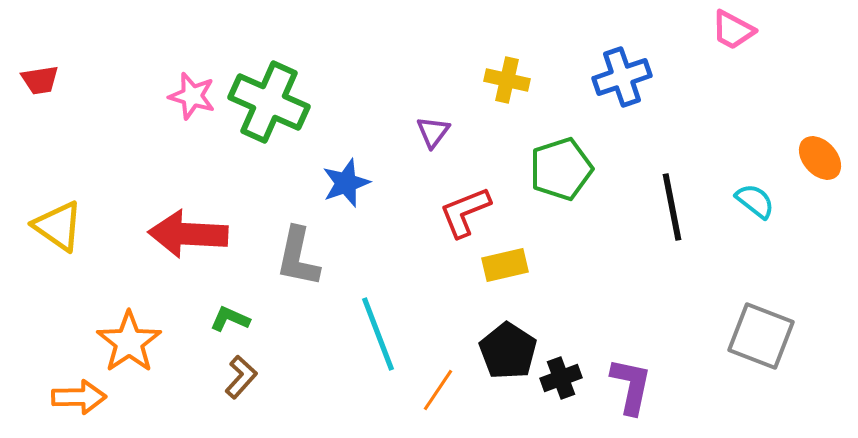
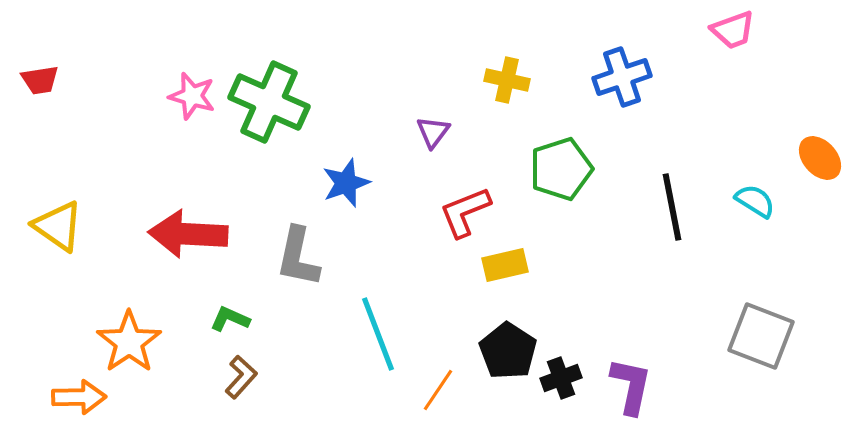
pink trapezoid: rotated 48 degrees counterclockwise
cyan semicircle: rotated 6 degrees counterclockwise
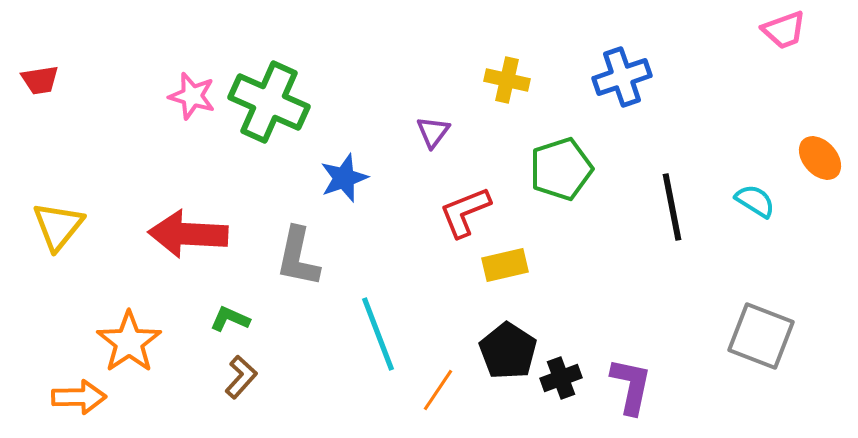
pink trapezoid: moved 51 px right
blue star: moved 2 px left, 5 px up
yellow triangle: rotated 34 degrees clockwise
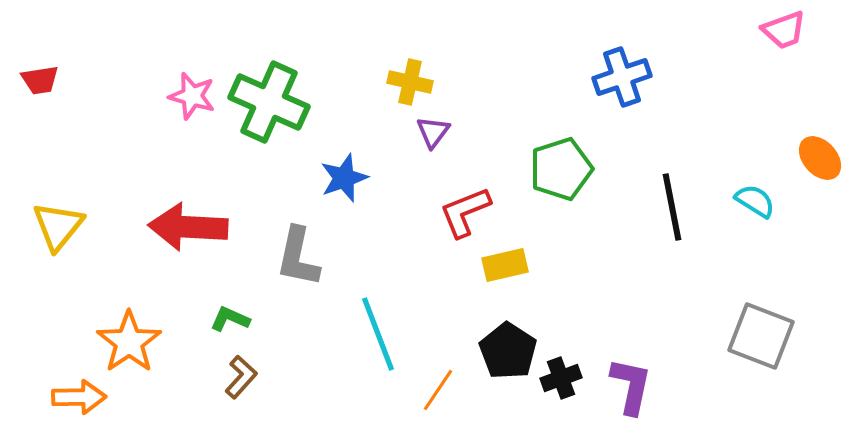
yellow cross: moved 97 px left, 2 px down
red arrow: moved 7 px up
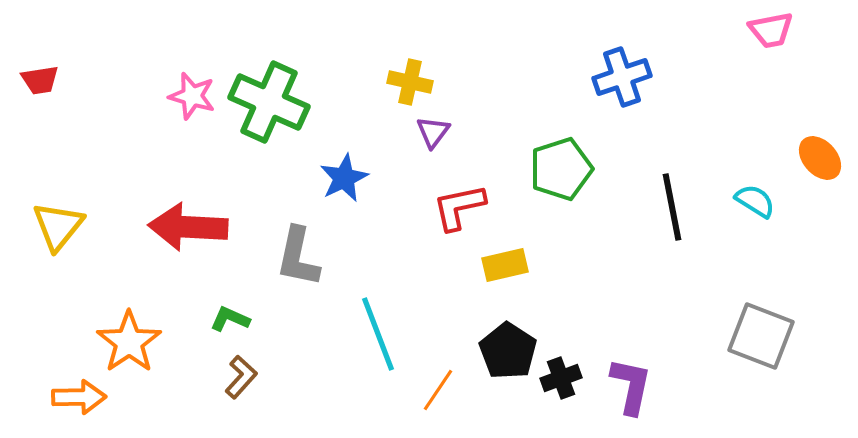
pink trapezoid: moved 13 px left; rotated 9 degrees clockwise
blue star: rotated 6 degrees counterclockwise
red L-shape: moved 6 px left, 5 px up; rotated 10 degrees clockwise
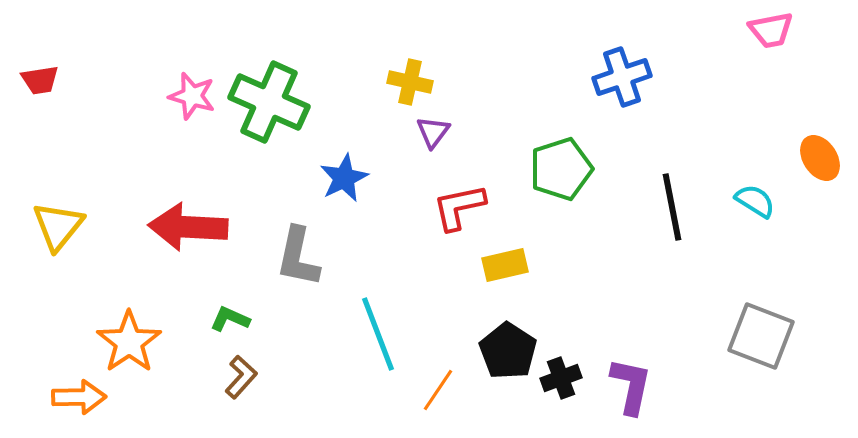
orange ellipse: rotated 9 degrees clockwise
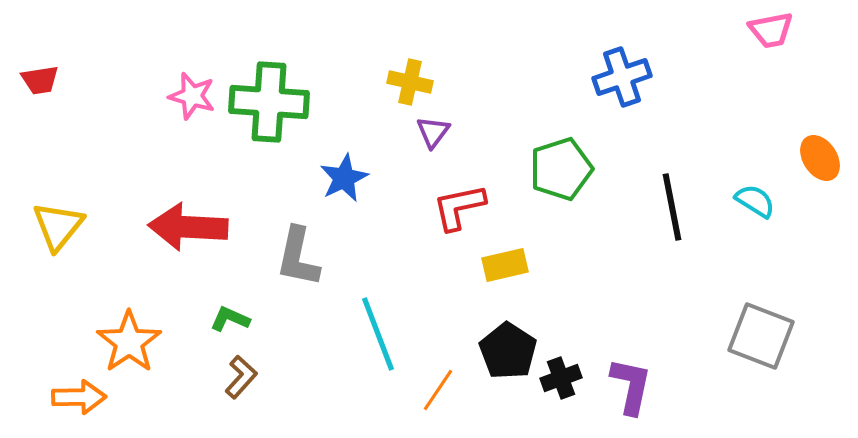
green cross: rotated 20 degrees counterclockwise
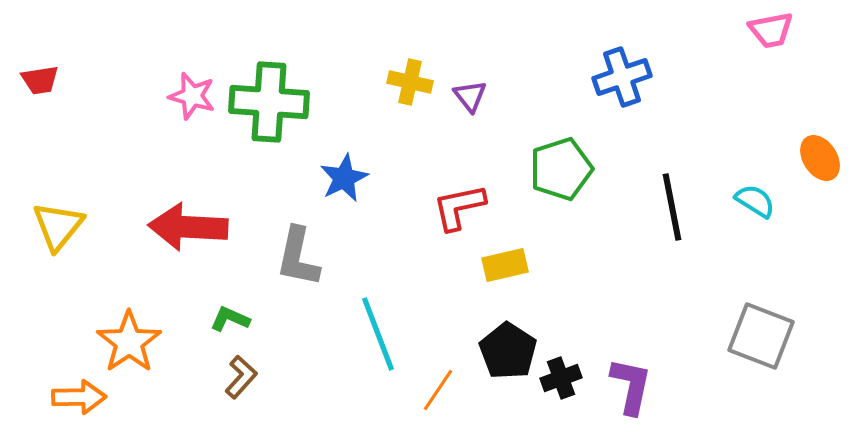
purple triangle: moved 37 px right, 36 px up; rotated 15 degrees counterclockwise
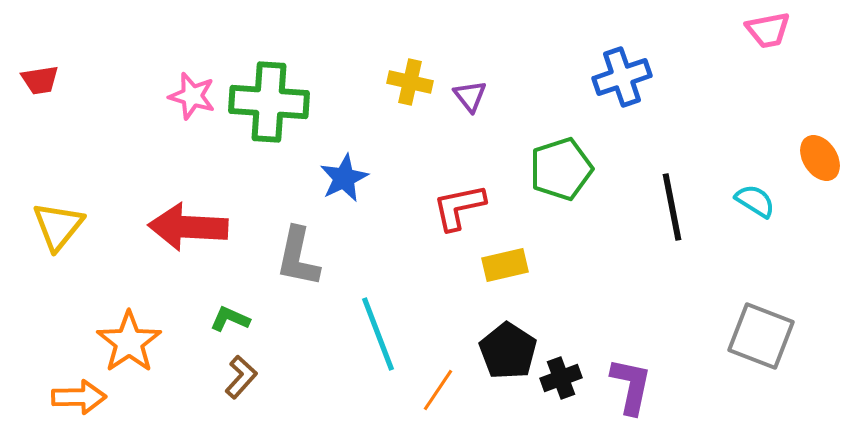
pink trapezoid: moved 3 px left
